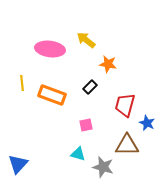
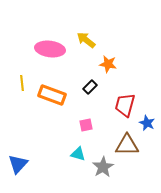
gray star: rotated 25 degrees clockwise
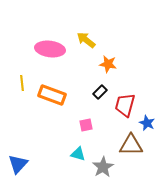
black rectangle: moved 10 px right, 5 px down
brown triangle: moved 4 px right
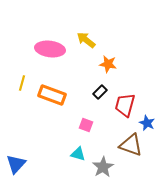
yellow line: rotated 21 degrees clockwise
pink square: rotated 32 degrees clockwise
brown triangle: rotated 20 degrees clockwise
blue triangle: moved 2 px left
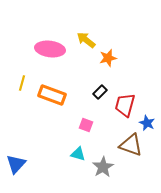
orange star: moved 6 px up; rotated 24 degrees counterclockwise
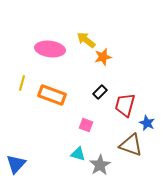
orange star: moved 5 px left, 1 px up
gray star: moved 3 px left, 2 px up
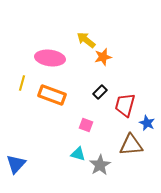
pink ellipse: moved 9 px down
brown triangle: rotated 25 degrees counterclockwise
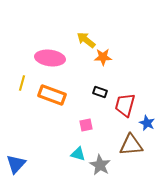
orange star: rotated 12 degrees clockwise
black rectangle: rotated 64 degrees clockwise
pink square: rotated 32 degrees counterclockwise
gray star: rotated 10 degrees counterclockwise
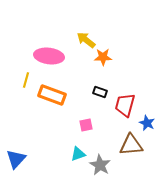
pink ellipse: moved 1 px left, 2 px up
yellow line: moved 4 px right, 3 px up
cyan triangle: rotated 35 degrees counterclockwise
blue triangle: moved 5 px up
